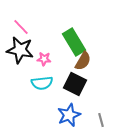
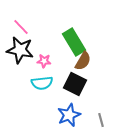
pink star: moved 2 px down
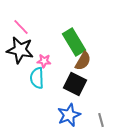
cyan semicircle: moved 5 px left, 5 px up; rotated 95 degrees clockwise
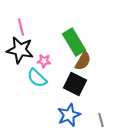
pink line: rotated 30 degrees clockwise
cyan semicircle: rotated 45 degrees counterclockwise
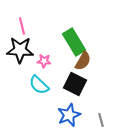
pink line: moved 1 px right, 1 px up
black star: rotated 8 degrees counterclockwise
cyan semicircle: moved 2 px right, 7 px down
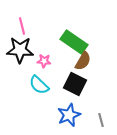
green rectangle: rotated 24 degrees counterclockwise
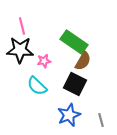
pink star: rotated 16 degrees counterclockwise
cyan semicircle: moved 2 px left, 1 px down
